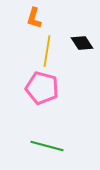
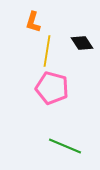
orange L-shape: moved 1 px left, 4 px down
pink pentagon: moved 10 px right
green line: moved 18 px right; rotated 8 degrees clockwise
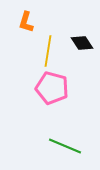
orange L-shape: moved 7 px left
yellow line: moved 1 px right
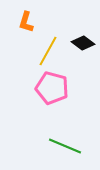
black diamond: moved 1 px right; rotated 20 degrees counterclockwise
yellow line: rotated 20 degrees clockwise
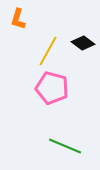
orange L-shape: moved 8 px left, 3 px up
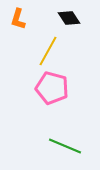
black diamond: moved 14 px left, 25 px up; rotated 20 degrees clockwise
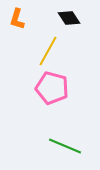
orange L-shape: moved 1 px left
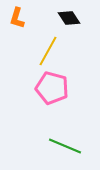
orange L-shape: moved 1 px up
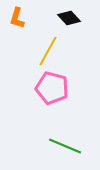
black diamond: rotated 10 degrees counterclockwise
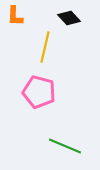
orange L-shape: moved 2 px left, 2 px up; rotated 15 degrees counterclockwise
yellow line: moved 3 px left, 4 px up; rotated 16 degrees counterclockwise
pink pentagon: moved 13 px left, 4 px down
